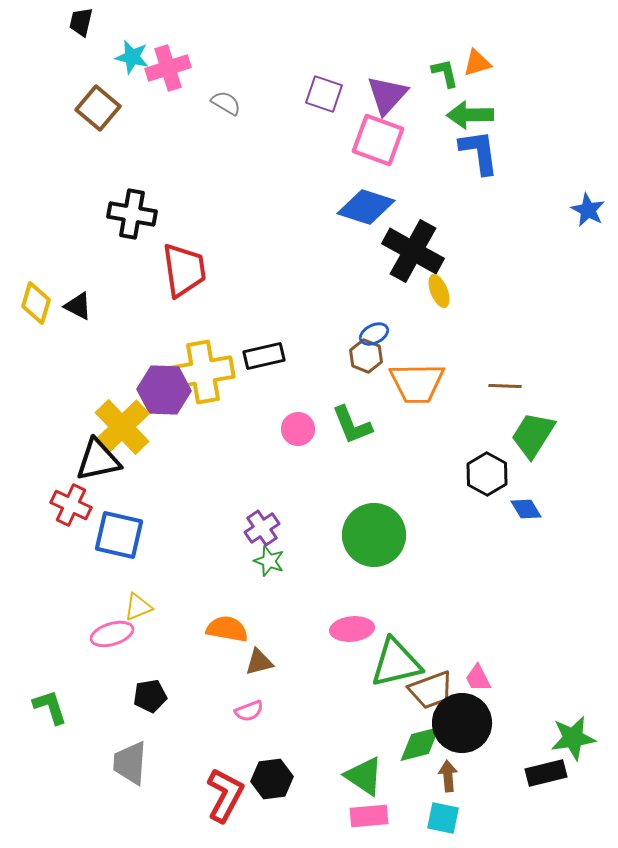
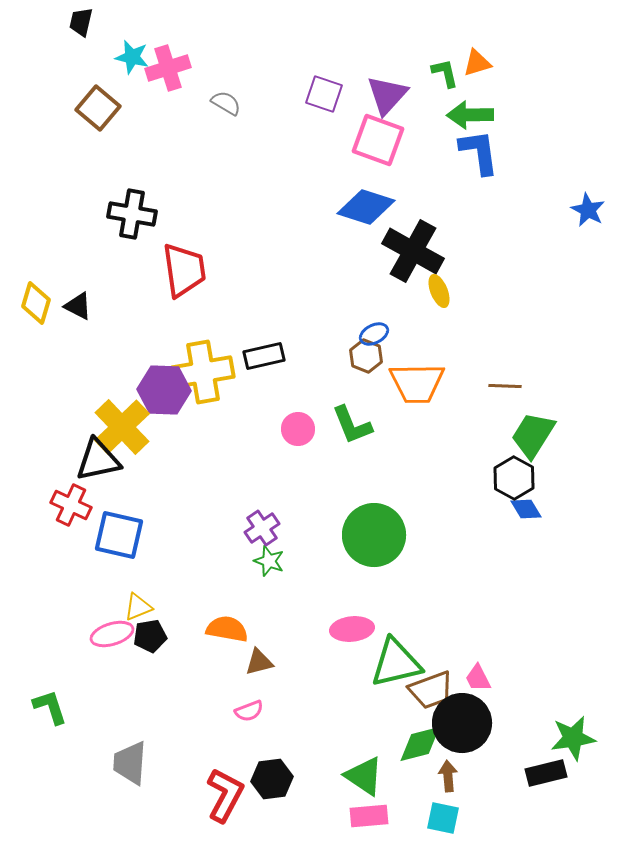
black hexagon at (487, 474): moved 27 px right, 4 px down
black pentagon at (150, 696): moved 60 px up
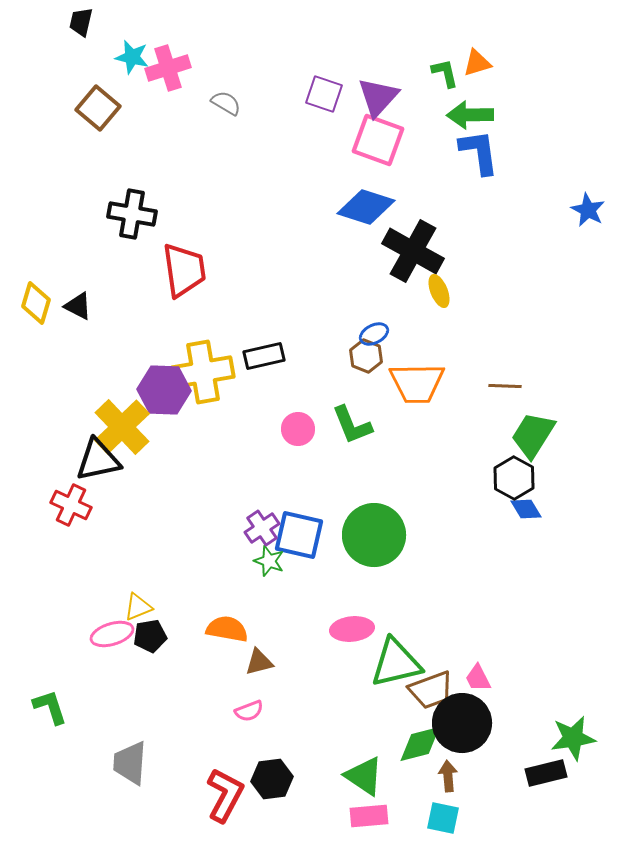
purple triangle at (387, 95): moved 9 px left, 2 px down
blue square at (119, 535): moved 180 px right
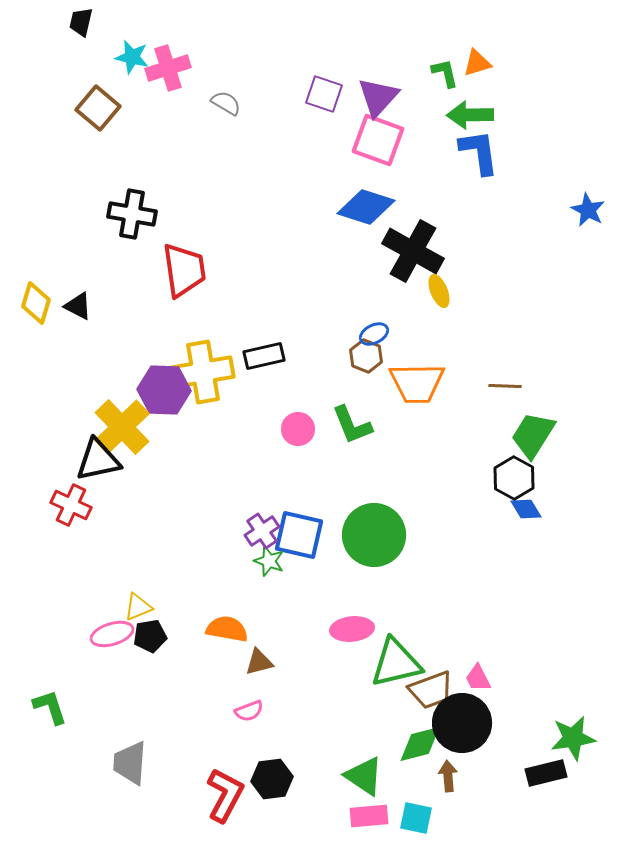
purple cross at (262, 528): moved 3 px down
cyan square at (443, 818): moved 27 px left
